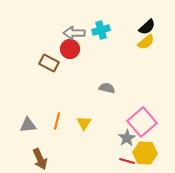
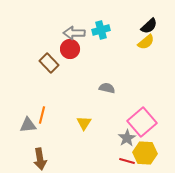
black semicircle: moved 2 px right, 1 px up
brown rectangle: rotated 18 degrees clockwise
orange line: moved 15 px left, 6 px up
brown arrow: rotated 15 degrees clockwise
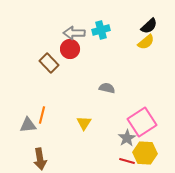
pink square: rotated 8 degrees clockwise
